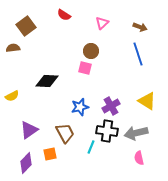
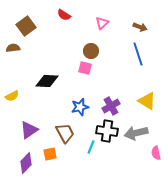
pink semicircle: moved 17 px right, 5 px up
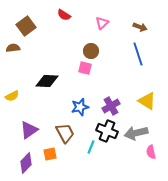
black cross: rotated 15 degrees clockwise
pink semicircle: moved 5 px left, 1 px up
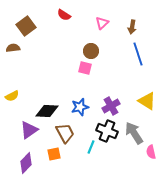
brown arrow: moved 8 px left; rotated 80 degrees clockwise
black diamond: moved 30 px down
gray arrow: moved 2 px left; rotated 70 degrees clockwise
orange square: moved 4 px right
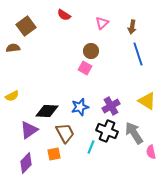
pink square: rotated 16 degrees clockwise
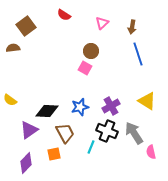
yellow semicircle: moved 2 px left, 4 px down; rotated 64 degrees clockwise
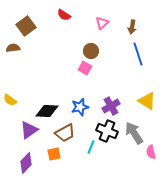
brown trapezoid: rotated 90 degrees clockwise
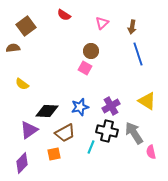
yellow semicircle: moved 12 px right, 16 px up
black cross: rotated 10 degrees counterclockwise
purple diamond: moved 4 px left
